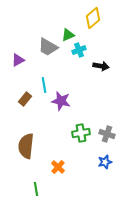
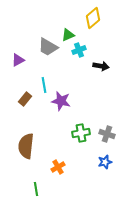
orange cross: rotated 16 degrees clockwise
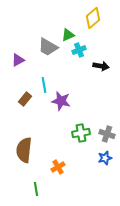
brown semicircle: moved 2 px left, 4 px down
blue star: moved 4 px up
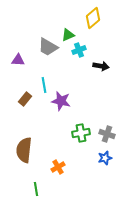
purple triangle: rotated 32 degrees clockwise
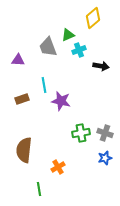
gray trapezoid: rotated 40 degrees clockwise
brown rectangle: moved 3 px left; rotated 32 degrees clockwise
gray cross: moved 2 px left, 1 px up
green line: moved 3 px right
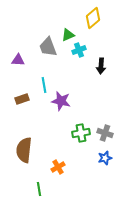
black arrow: rotated 84 degrees clockwise
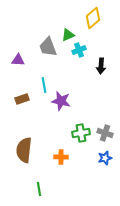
orange cross: moved 3 px right, 10 px up; rotated 32 degrees clockwise
